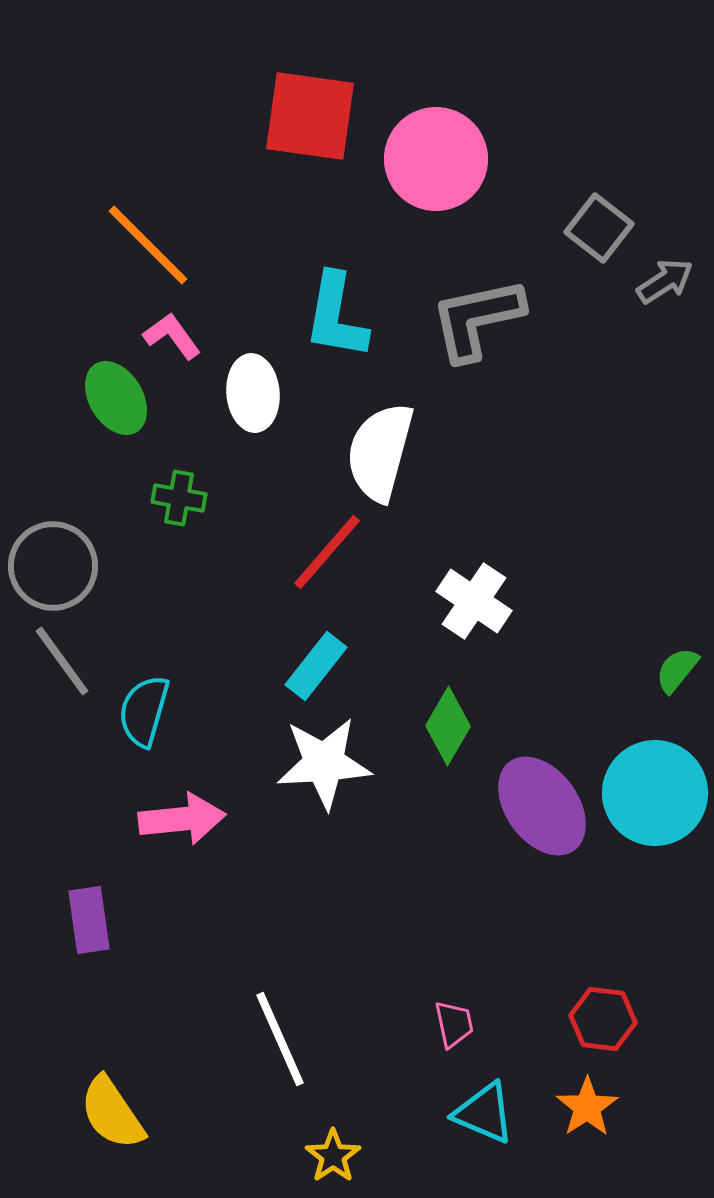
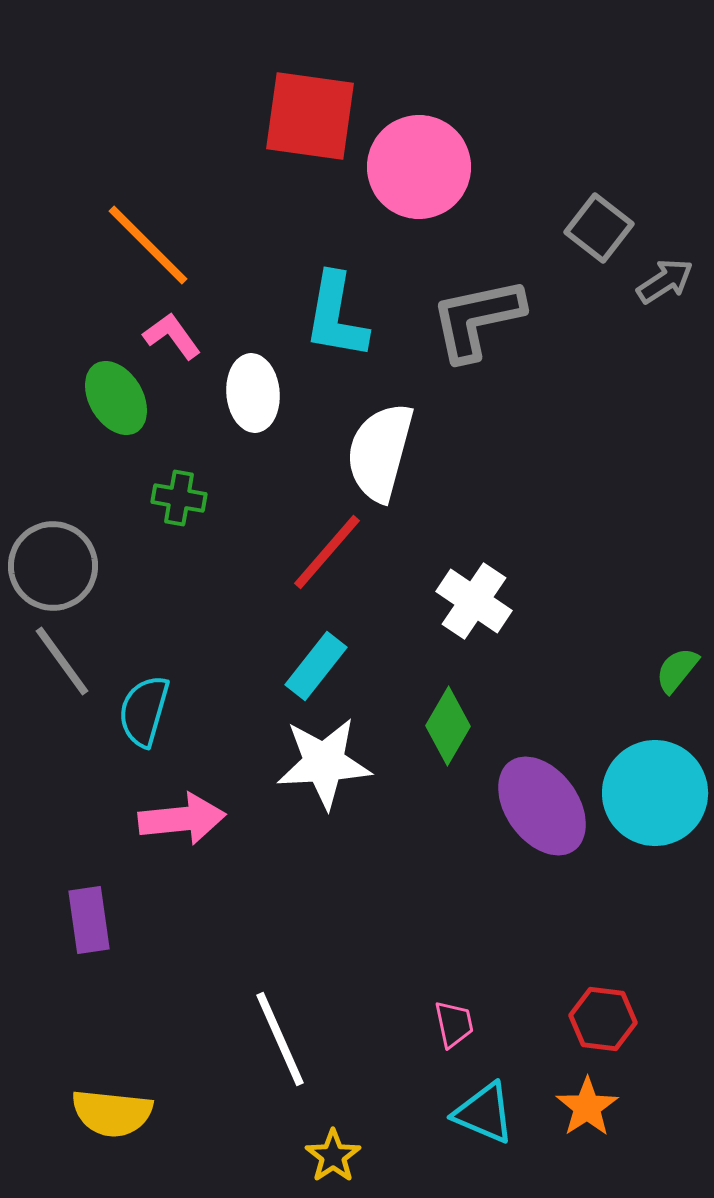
pink circle: moved 17 px left, 8 px down
yellow semicircle: rotated 50 degrees counterclockwise
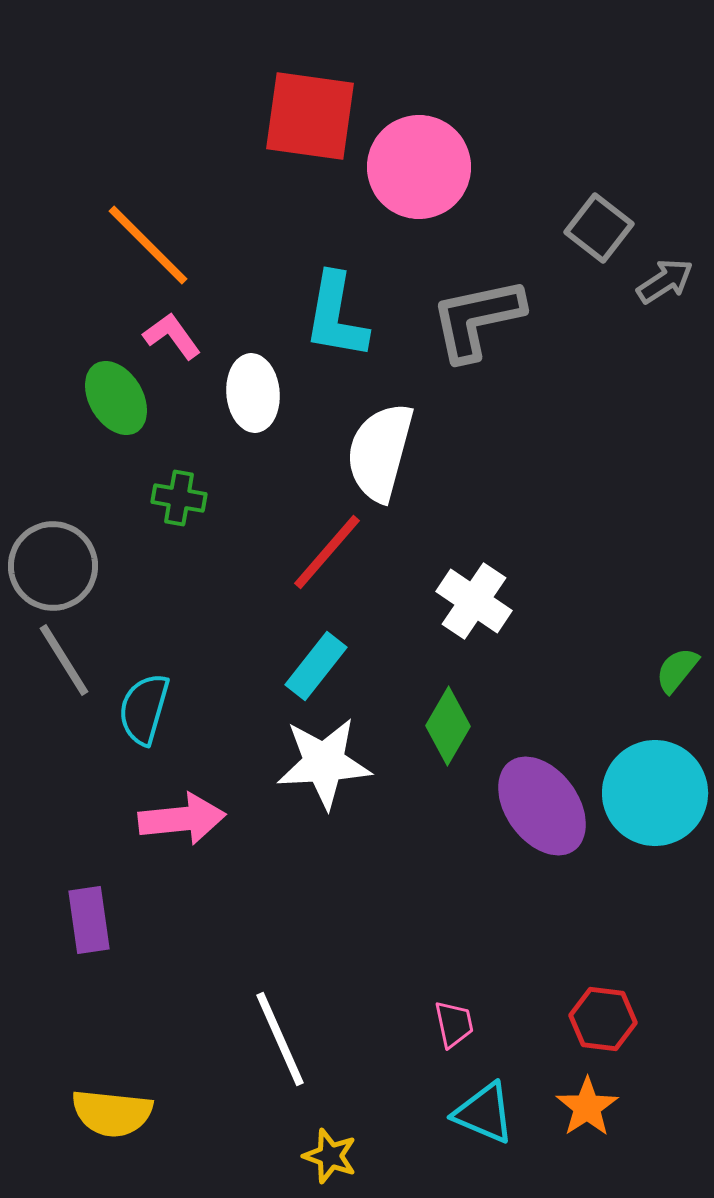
gray line: moved 2 px right, 1 px up; rotated 4 degrees clockwise
cyan semicircle: moved 2 px up
yellow star: moved 3 px left; rotated 18 degrees counterclockwise
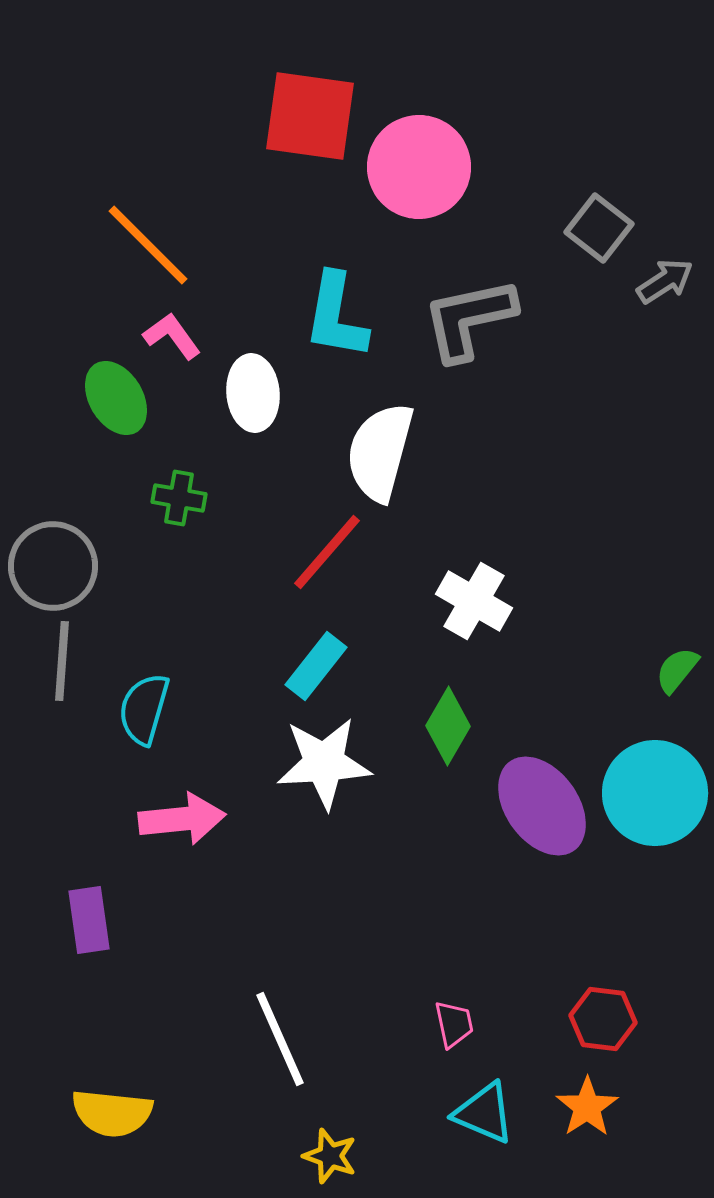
gray L-shape: moved 8 px left
white cross: rotated 4 degrees counterclockwise
gray line: moved 2 px left, 1 px down; rotated 36 degrees clockwise
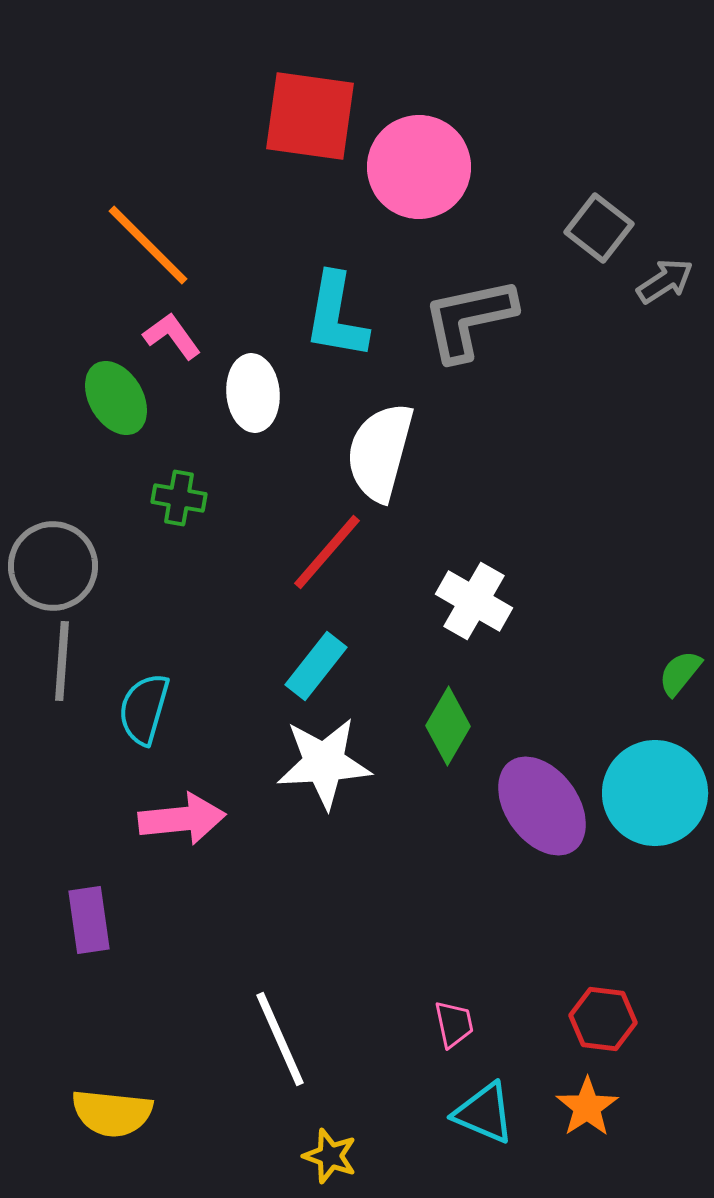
green semicircle: moved 3 px right, 3 px down
